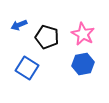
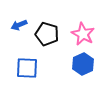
black pentagon: moved 3 px up
blue hexagon: rotated 15 degrees counterclockwise
blue square: rotated 30 degrees counterclockwise
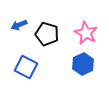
pink star: moved 3 px right, 1 px up
blue square: moved 1 px left, 1 px up; rotated 25 degrees clockwise
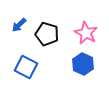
blue arrow: rotated 21 degrees counterclockwise
blue hexagon: rotated 10 degrees counterclockwise
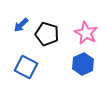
blue arrow: moved 2 px right
blue hexagon: rotated 10 degrees clockwise
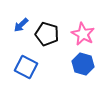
pink star: moved 3 px left, 1 px down
blue hexagon: rotated 20 degrees counterclockwise
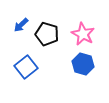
blue square: rotated 25 degrees clockwise
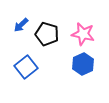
pink star: rotated 15 degrees counterclockwise
blue hexagon: rotated 20 degrees clockwise
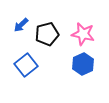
black pentagon: rotated 30 degrees counterclockwise
blue square: moved 2 px up
